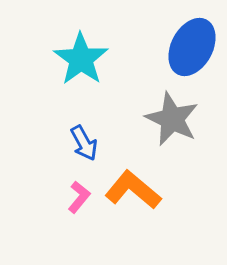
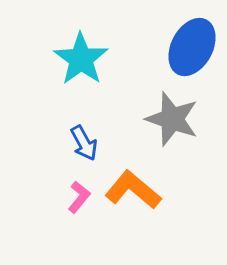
gray star: rotated 6 degrees counterclockwise
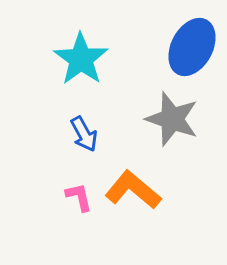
blue arrow: moved 9 px up
pink L-shape: rotated 52 degrees counterclockwise
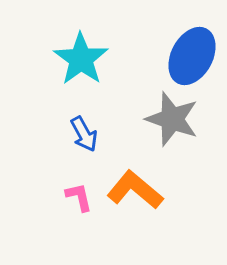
blue ellipse: moved 9 px down
orange L-shape: moved 2 px right
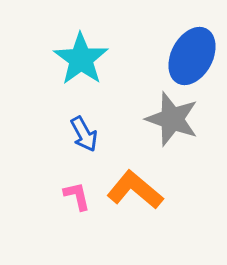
pink L-shape: moved 2 px left, 1 px up
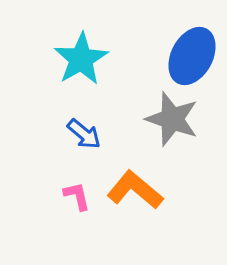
cyan star: rotated 6 degrees clockwise
blue arrow: rotated 21 degrees counterclockwise
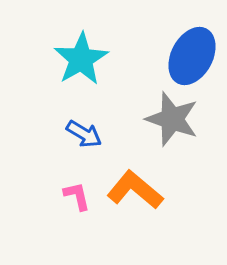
blue arrow: rotated 9 degrees counterclockwise
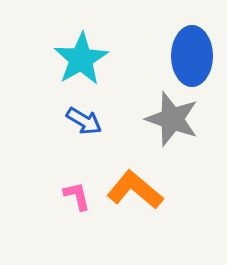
blue ellipse: rotated 28 degrees counterclockwise
blue arrow: moved 13 px up
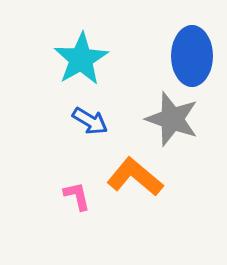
blue arrow: moved 6 px right
orange L-shape: moved 13 px up
